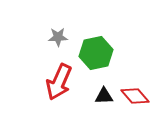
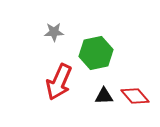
gray star: moved 4 px left, 5 px up
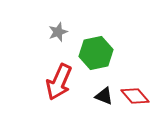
gray star: moved 4 px right; rotated 18 degrees counterclockwise
black triangle: rotated 24 degrees clockwise
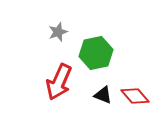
black triangle: moved 1 px left, 1 px up
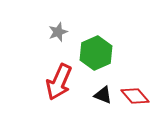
green hexagon: rotated 12 degrees counterclockwise
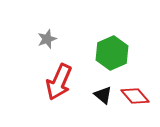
gray star: moved 11 px left, 7 px down
green hexagon: moved 16 px right
black triangle: rotated 18 degrees clockwise
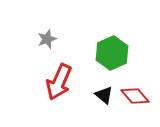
black triangle: moved 1 px right
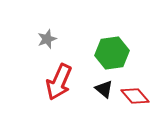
green hexagon: rotated 16 degrees clockwise
black triangle: moved 6 px up
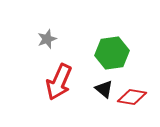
red diamond: moved 3 px left, 1 px down; rotated 40 degrees counterclockwise
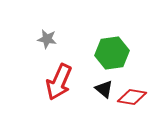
gray star: rotated 30 degrees clockwise
